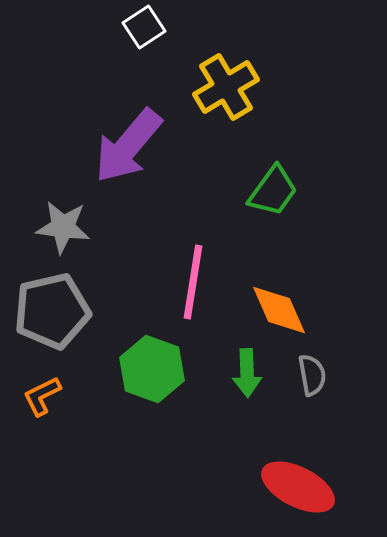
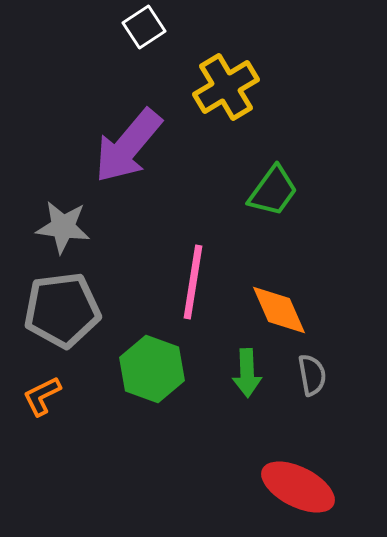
gray pentagon: moved 10 px right, 1 px up; rotated 6 degrees clockwise
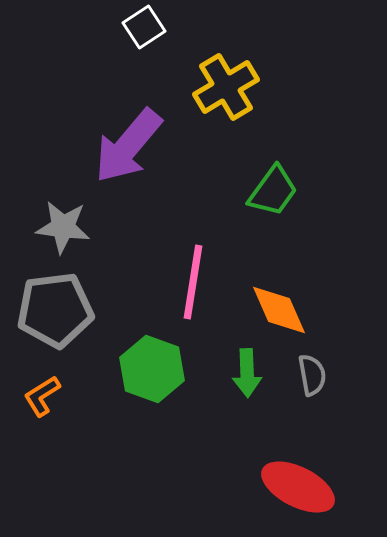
gray pentagon: moved 7 px left
orange L-shape: rotated 6 degrees counterclockwise
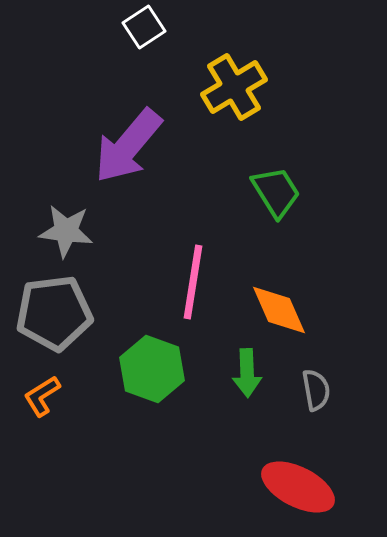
yellow cross: moved 8 px right
green trapezoid: moved 3 px right, 1 px down; rotated 68 degrees counterclockwise
gray star: moved 3 px right, 4 px down
gray pentagon: moved 1 px left, 3 px down
gray semicircle: moved 4 px right, 15 px down
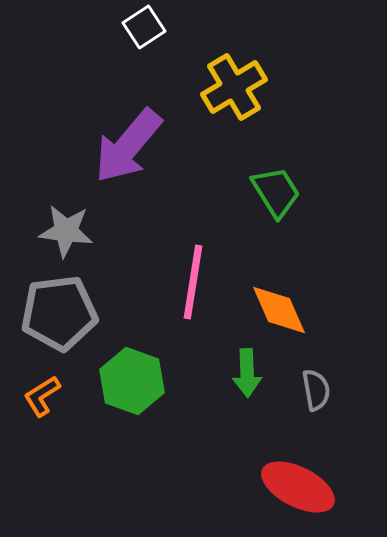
gray pentagon: moved 5 px right
green hexagon: moved 20 px left, 12 px down
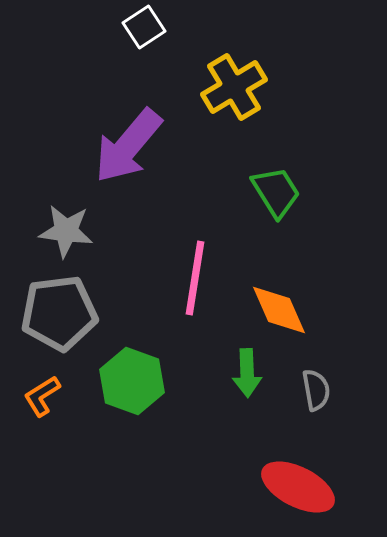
pink line: moved 2 px right, 4 px up
